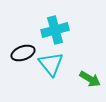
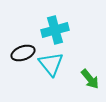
green arrow: rotated 20 degrees clockwise
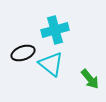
cyan triangle: rotated 12 degrees counterclockwise
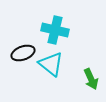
cyan cross: rotated 28 degrees clockwise
green arrow: moved 1 px right; rotated 15 degrees clockwise
